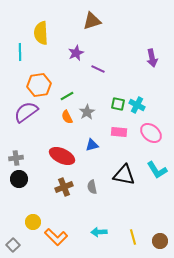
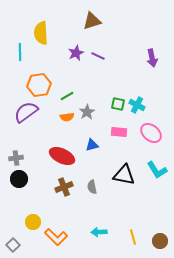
purple line: moved 13 px up
orange semicircle: rotated 72 degrees counterclockwise
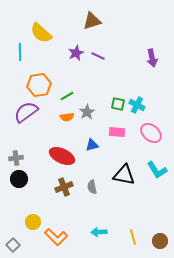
yellow semicircle: rotated 45 degrees counterclockwise
pink rectangle: moved 2 px left
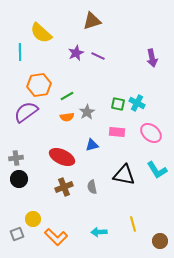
cyan cross: moved 2 px up
red ellipse: moved 1 px down
yellow circle: moved 3 px up
yellow line: moved 13 px up
gray square: moved 4 px right, 11 px up; rotated 24 degrees clockwise
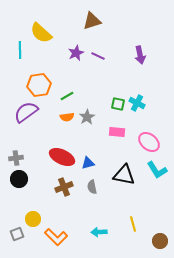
cyan line: moved 2 px up
purple arrow: moved 12 px left, 3 px up
gray star: moved 5 px down
pink ellipse: moved 2 px left, 9 px down
blue triangle: moved 4 px left, 18 px down
